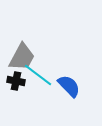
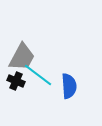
black cross: rotated 12 degrees clockwise
blue semicircle: rotated 40 degrees clockwise
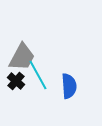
cyan line: rotated 24 degrees clockwise
black cross: rotated 18 degrees clockwise
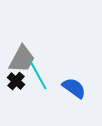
gray trapezoid: moved 2 px down
blue semicircle: moved 5 px right, 2 px down; rotated 50 degrees counterclockwise
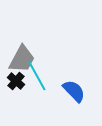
cyan line: moved 1 px left, 1 px down
blue semicircle: moved 3 px down; rotated 10 degrees clockwise
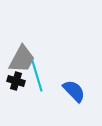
cyan line: rotated 12 degrees clockwise
black cross: rotated 24 degrees counterclockwise
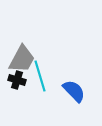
cyan line: moved 3 px right
black cross: moved 1 px right, 1 px up
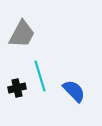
gray trapezoid: moved 25 px up
black cross: moved 8 px down; rotated 30 degrees counterclockwise
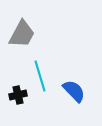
black cross: moved 1 px right, 7 px down
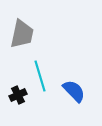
gray trapezoid: rotated 16 degrees counterclockwise
black cross: rotated 12 degrees counterclockwise
